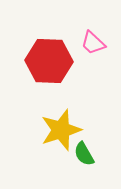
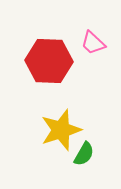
green semicircle: rotated 120 degrees counterclockwise
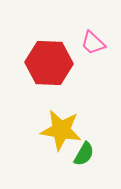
red hexagon: moved 2 px down
yellow star: rotated 27 degrees clockwise
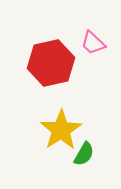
red hexagon: moved 2 px right; rotated 15 degrees counterclockwise
yellow star: rotated 30 degrees clockwise
